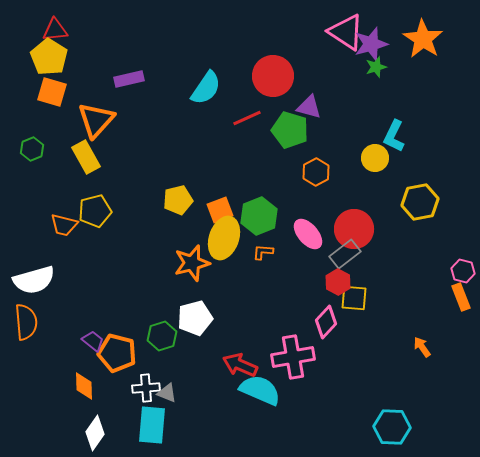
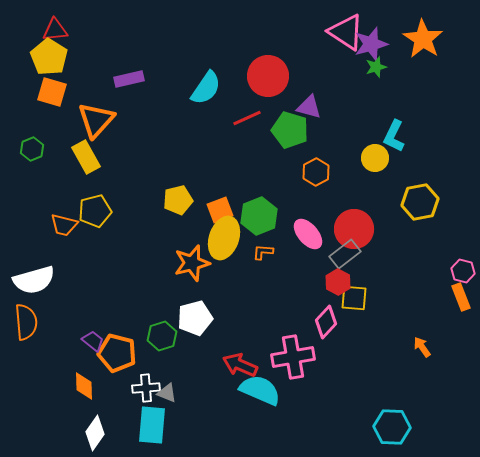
red circle at (273, 76): moved 5 px left
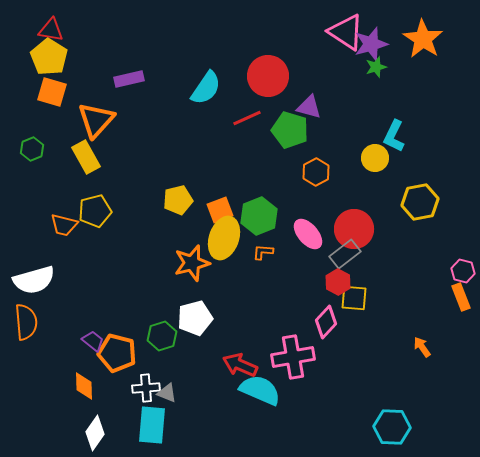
red triangle at (55, 30): moved 4 px left; rotated 16 degrees clockwise
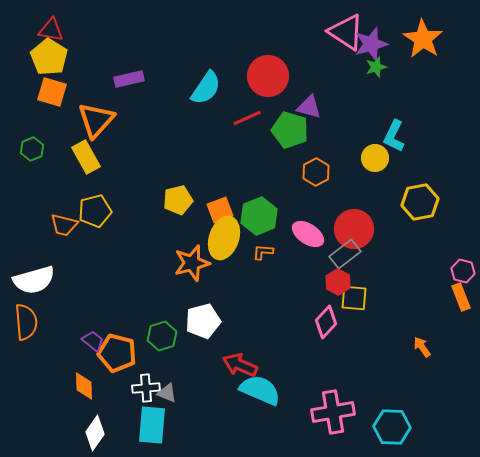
pink ellipse at (308, 234): rotated 16 degrees counterclockwise
white pentagon at (195, 318): moved 8 px right, 3 px down
pink cross at (293, 357): moved 40 px right, 55 px down
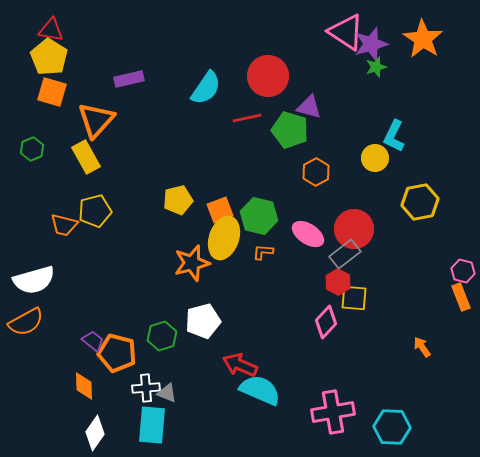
red line at (247, 118): rotated 12 degrees clockwise
green hexagon at (259, 216): rotated 24 degrees counterclockwise
orange semicircle at (26, 322): rotated 66 degrees clockwise
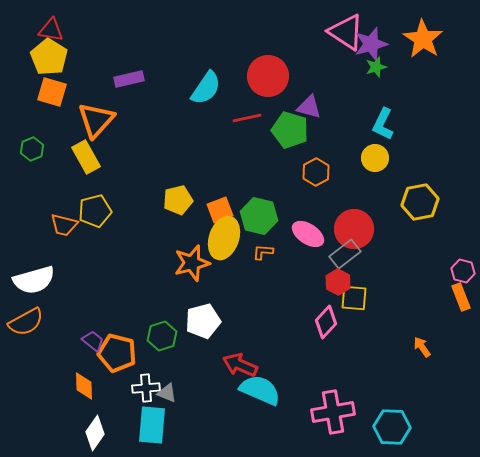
cyan L-shape at (394, 136): moved 11 px left, 12 px up
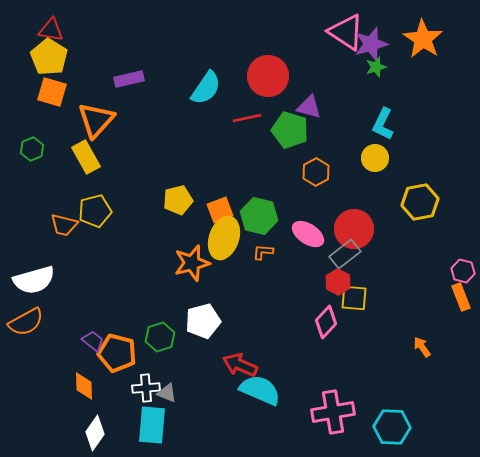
green hexagon at (162, 336): moved 2 px left, 1 px down
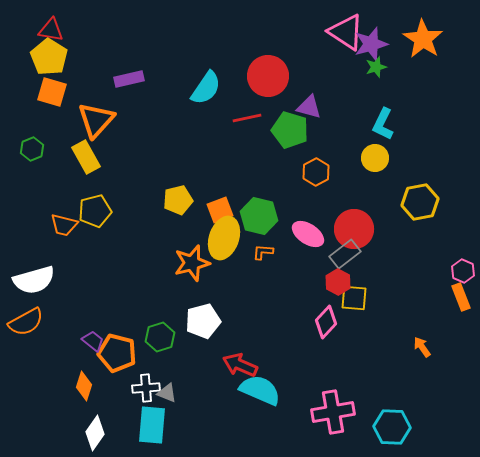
pink hexagon at (463, 271): rotated 10 degrees clockwise
orange diamond at (84, 386): rotated 20 degrees clockwise
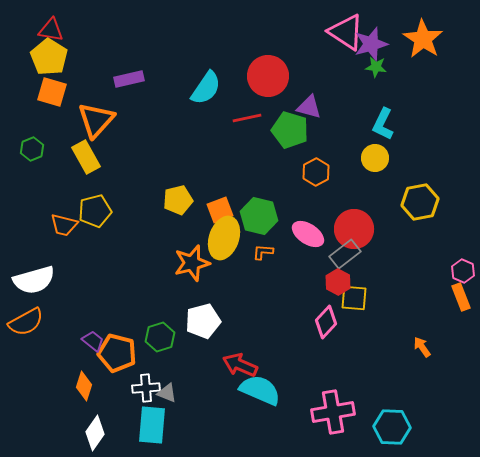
green star at (376, 67): rotated 25 degrees clockwise
